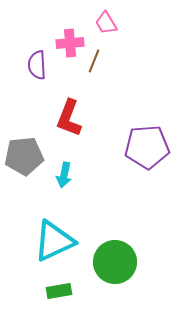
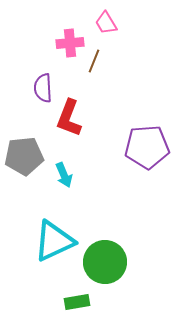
purple semicircle: moved 6 px right, 23 px down
cyan arrow: rotated 35 degrees counterclockwise
green circle: moved 10 px left
green rectangle: moved 18 px right, 11 px down
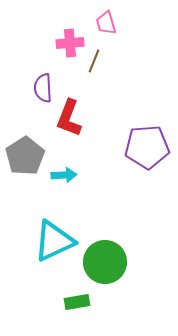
pink trapezoid: rotated 15 degrees clockwise
gray pentagon: moved 1 px right; rotated 27 degrees counterclockwise
cyan arrow: rotated 70 degrees counterclockwise
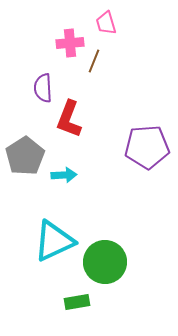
red L-shape: moved 1 px down
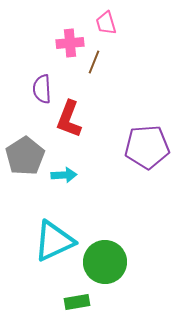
brown line: moved 1 px down
purple semicircle: moved 1 px left, 1 px down
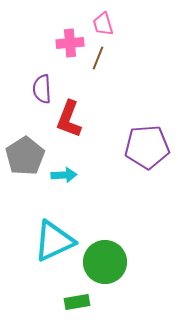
pink trapezoid: moved 3 px left, 1 px down
brown line: moved 4 px right, 4 px up
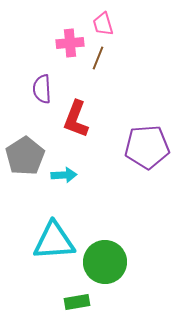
red L-shape: moved 7 px right
cyan triangle: rotated 21 degrees clockwise
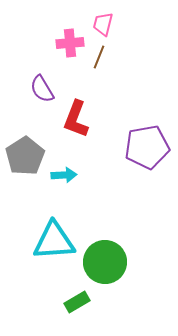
pink trapezoid: rotated 30 degrees clockwise
brown line: moved 1 px right, 1 px up
purple semicircle: rotated 28 degrees counterclockwise
purple pentagon: rotated 6 degrees counterclockwise
green rectangle: rotated 20 degrees counterclockwise
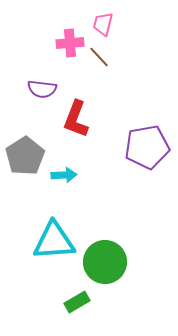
brown line: rotated 65 degrees counterclockwise
purple semicircle: rotated 52 degrees counterclockwise
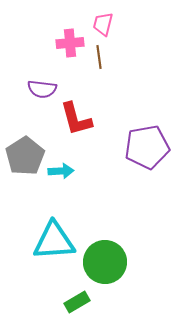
brown line: rotated 35 degrees clockwise
red L-shape: rotated 36 degrees counterclockwise
cyan arrow: moved 3 px left, 4 px up
